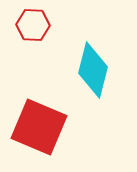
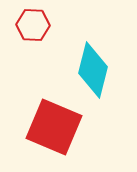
red square: moved 15 px right
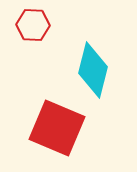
red square: moved 3 px right, 1 px down
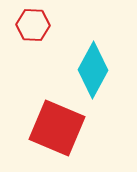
cyan diamond: rotated 14 degrees clockwise
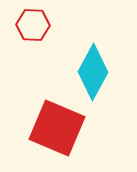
cyan diamond: moved 2 px down
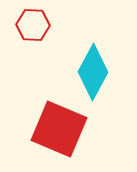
red square: moved 2 px right, 1 px down
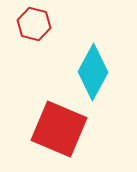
red hexagon: moved 1 px right, 1 px up; rotated 12 degrees clockwise
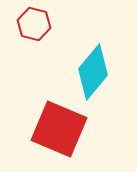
cyan diamond: rotated 12 degrees clockwise
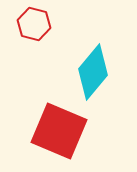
red square: moved 2 px down
